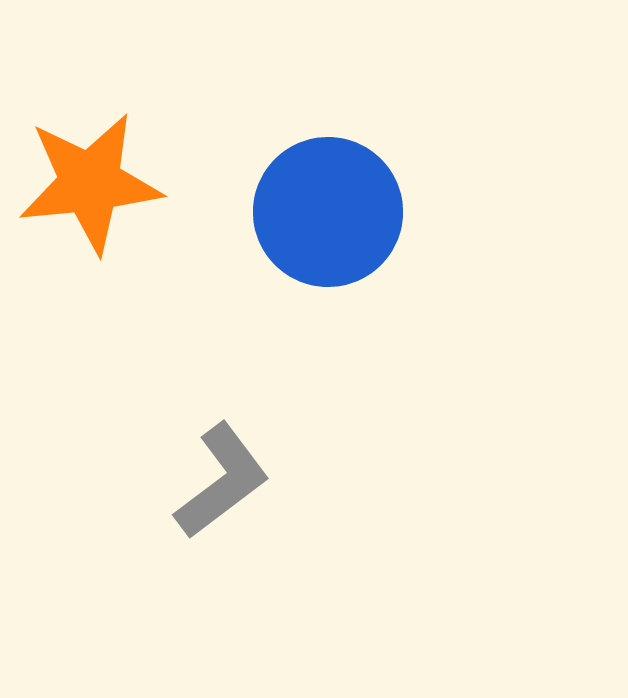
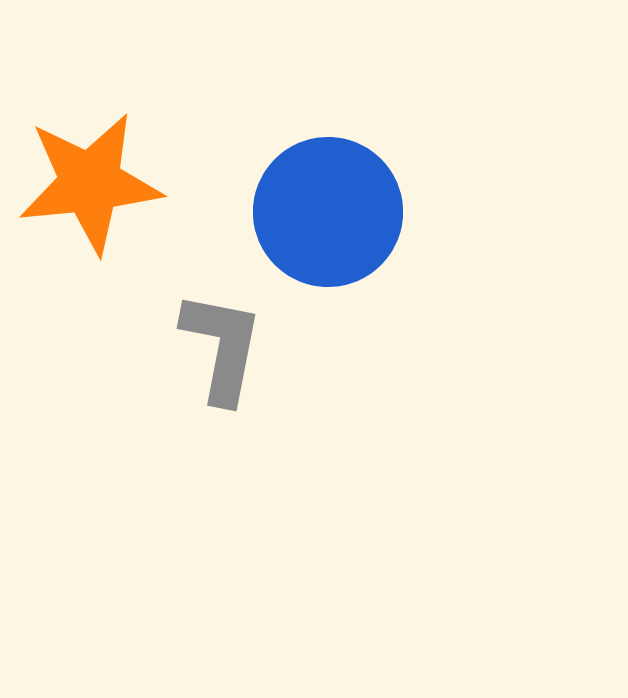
gray L-shape: moved 134 px up; rotated 42 degrees counterclockwise
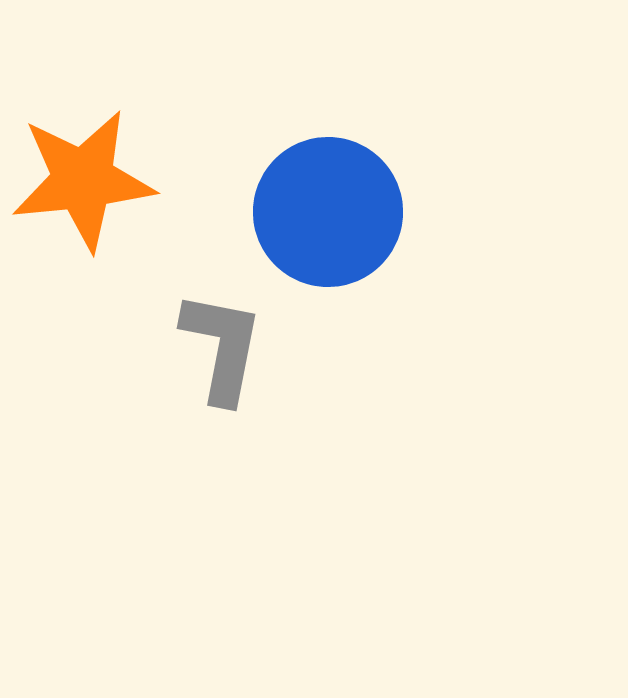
orange star: moved 7 px left, 3 px up
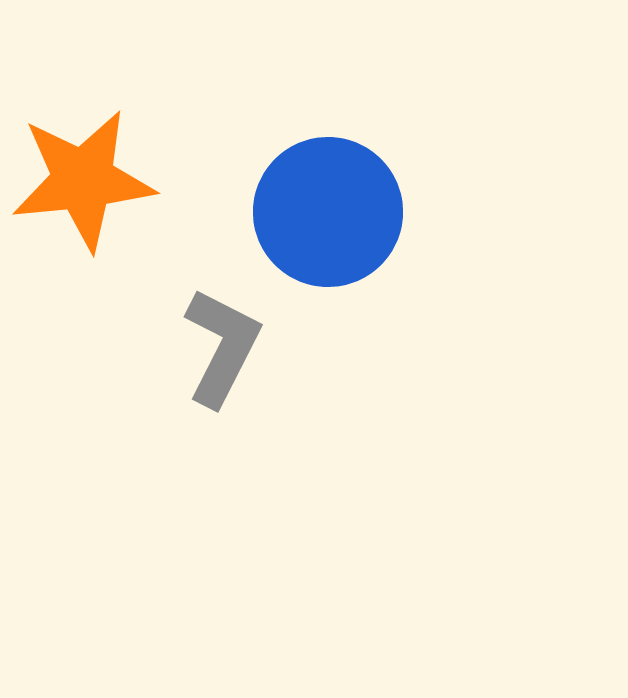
gray L-shape: rotated 16 degrees clockwise
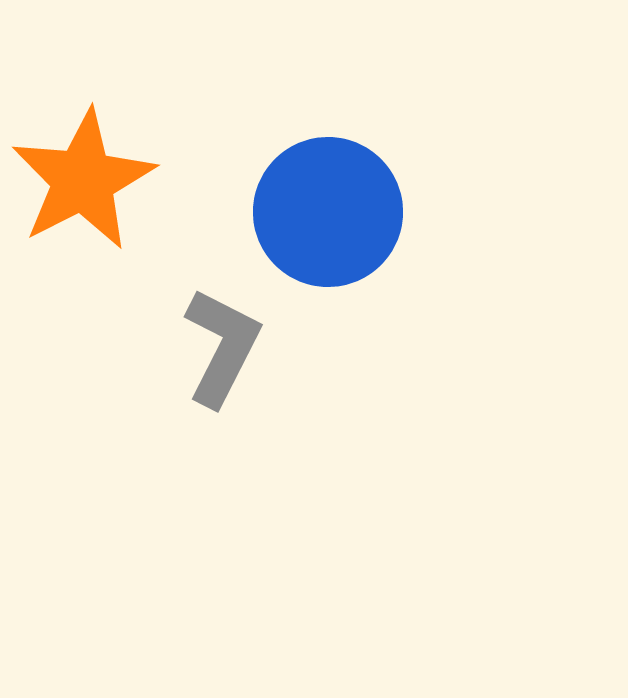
orange star: rotated 21 degrees counterclockwise
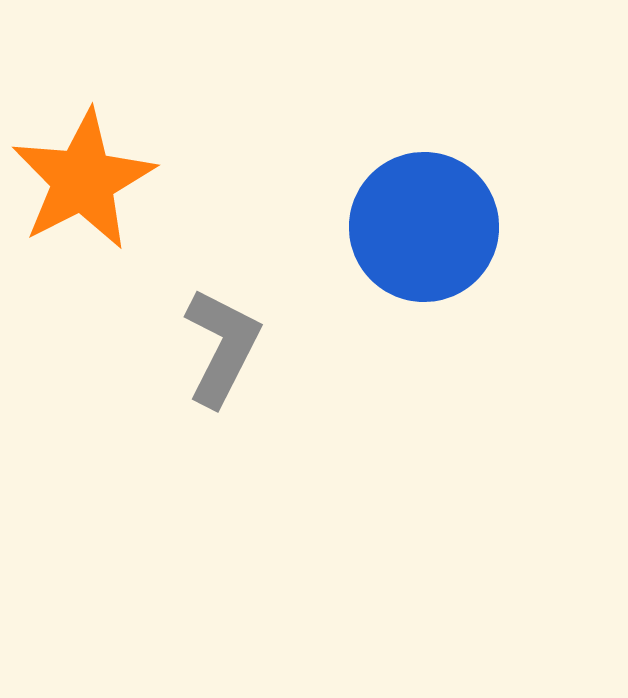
blue circle: moved 96 px right, 15 px down
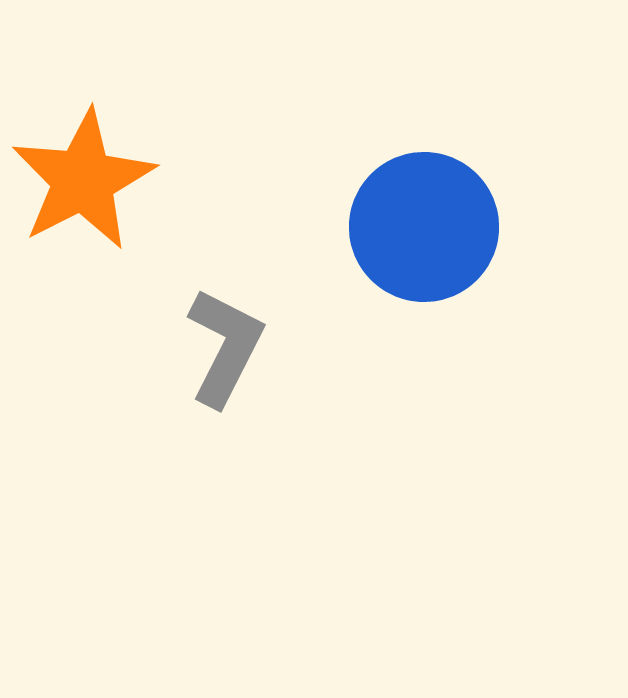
gray L-shape: moved 3 px right
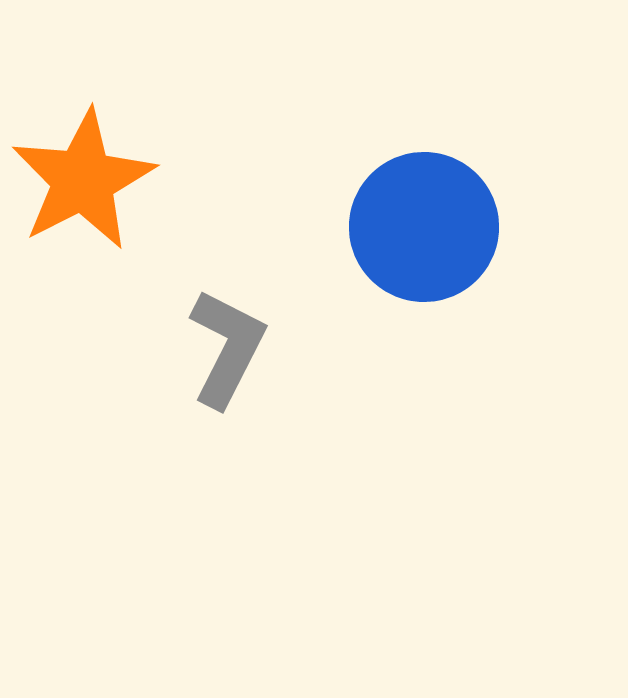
gray L-shape: moved 2 px right, 1 px down
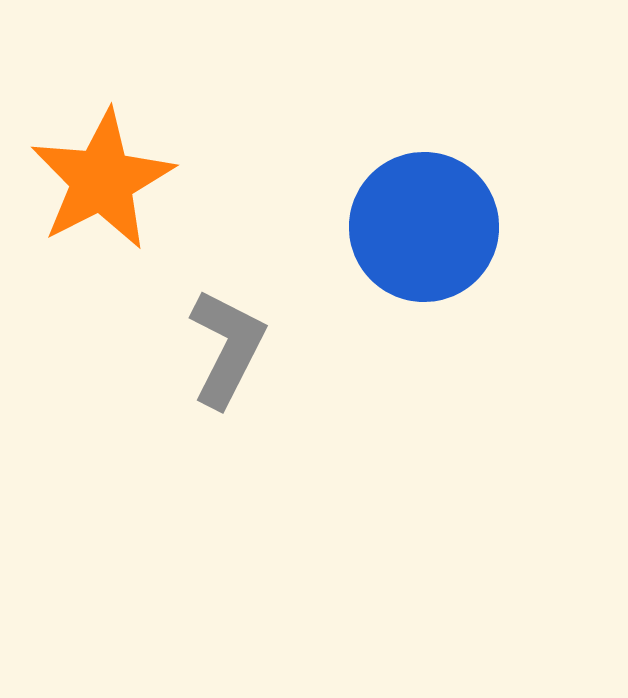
orange star: moved 19 px right
